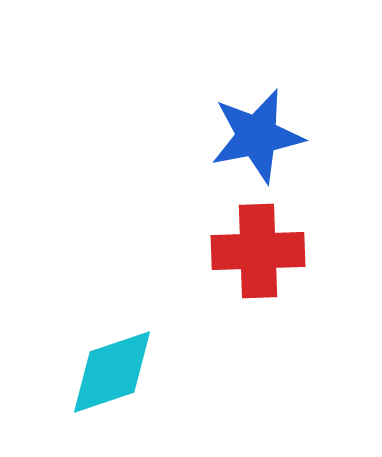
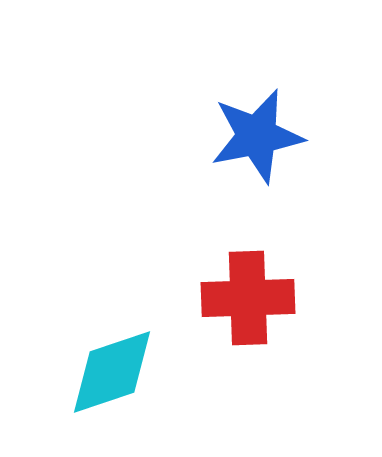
red cross: moved 10 px left, 47 px down
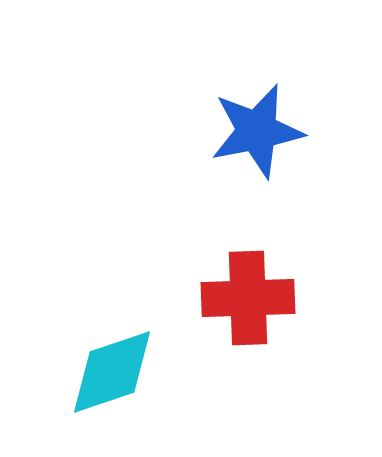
blue star: moved 5 px up
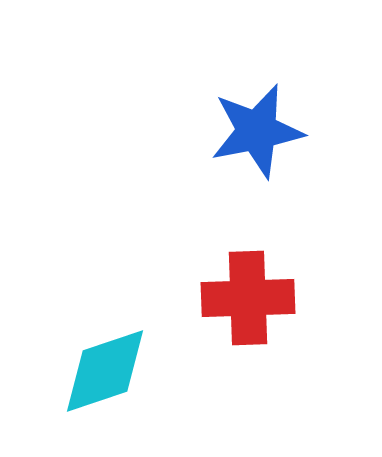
cyan diamond: moved 7 px left, 1 px up
